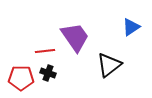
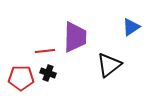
purple trapezoid: rotated 36 degrees clockwise
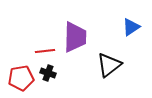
red pentagon: rotated 10 degrees counterclockwise
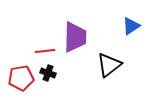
blue triangle: moved 1 px up
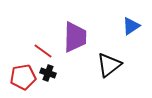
red line: moved 2 px left; rotated 42 degrees clockwise
red pentagon: moved 2 px right, 1 px up
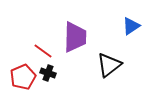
red pentagon: rotated 15 degrees counterclockwise
